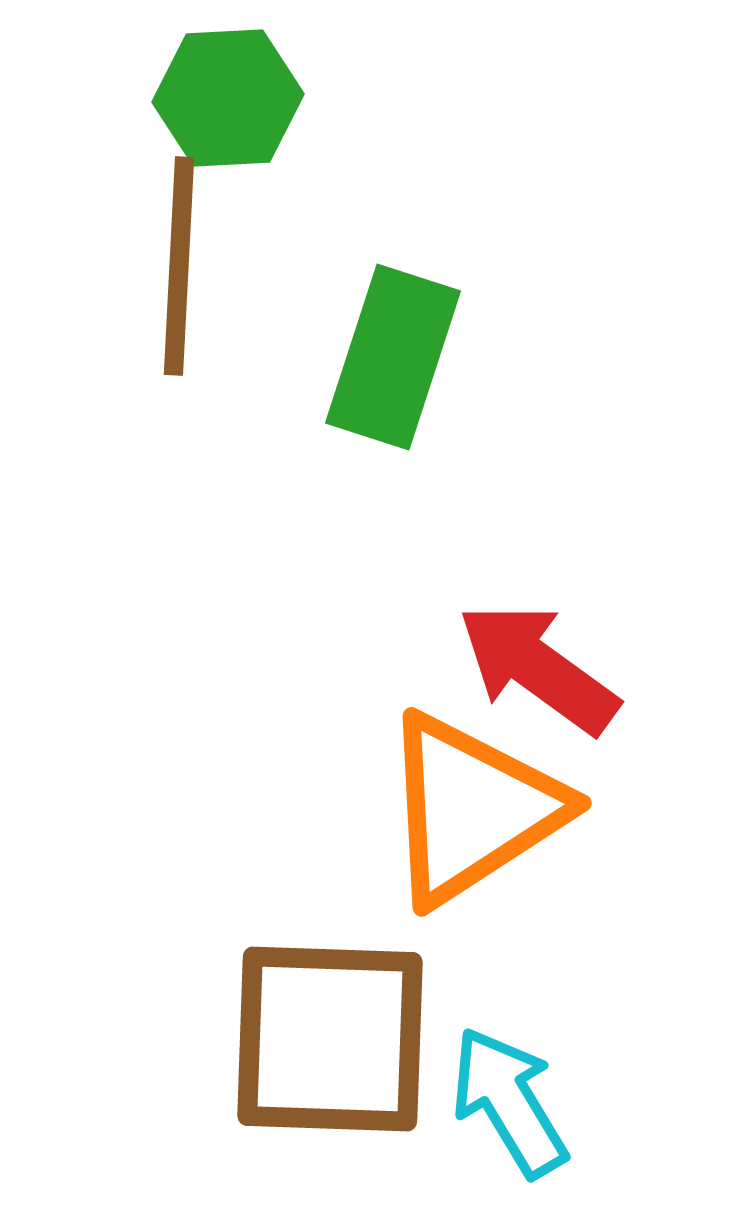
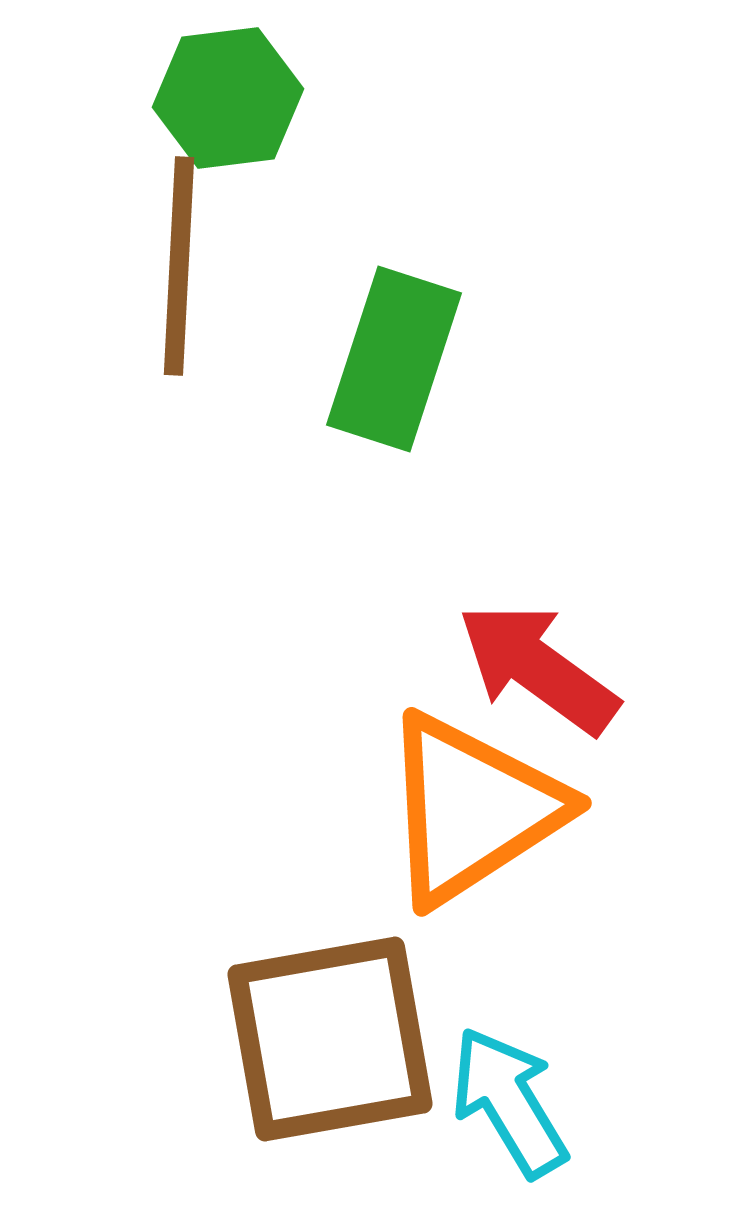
green hexagon: rotated 4 degrees counterclockwise
green rectangle: moved 1 px right, 2 px down
brown square: rotated 12 degrees counterclockwise
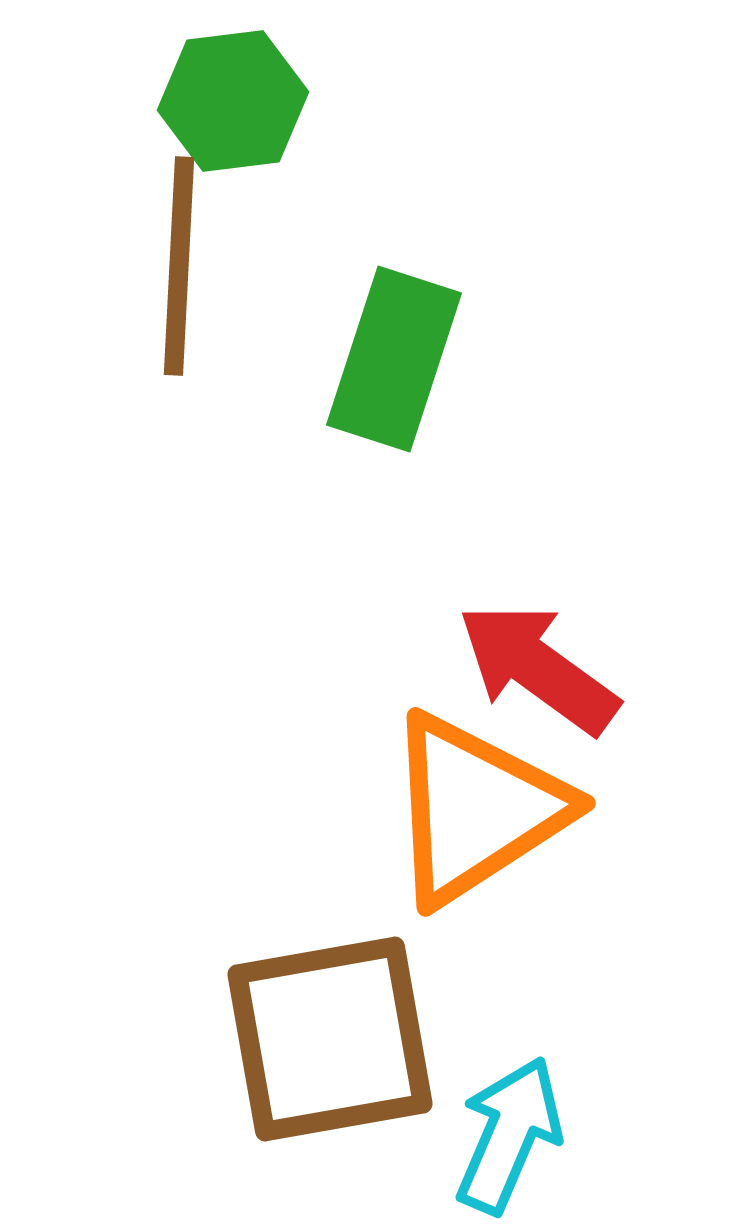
green hexagon: moved 5 px right, 3 px down
orange triangle: moved 4 px right
cyan arrow: moved 33 px down; rotated 54 degrees clockwise
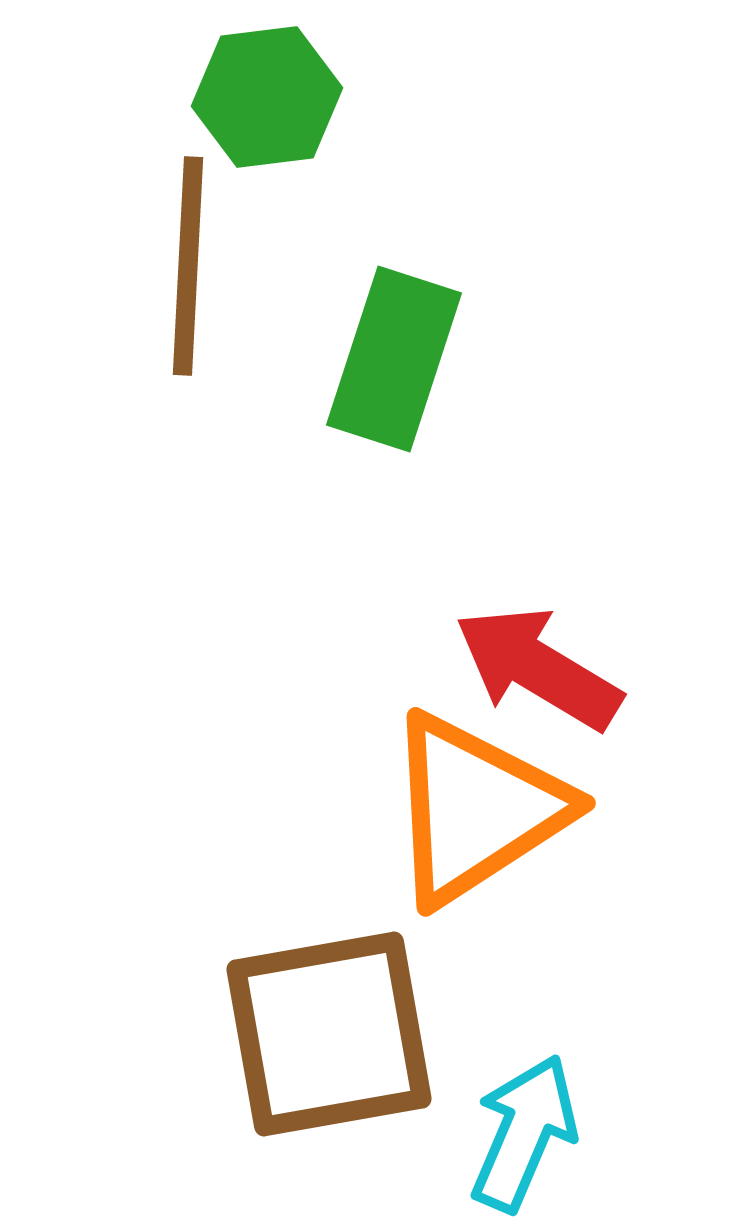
green hexagon: moved 34 px right, 4 px up
brown line: moved 9 px right
red arrow: rotated 5 degrees counterclockwise
brown square: moved 1 px left, 5 px up
cyan arrow: moved 15 px right, 2 px up
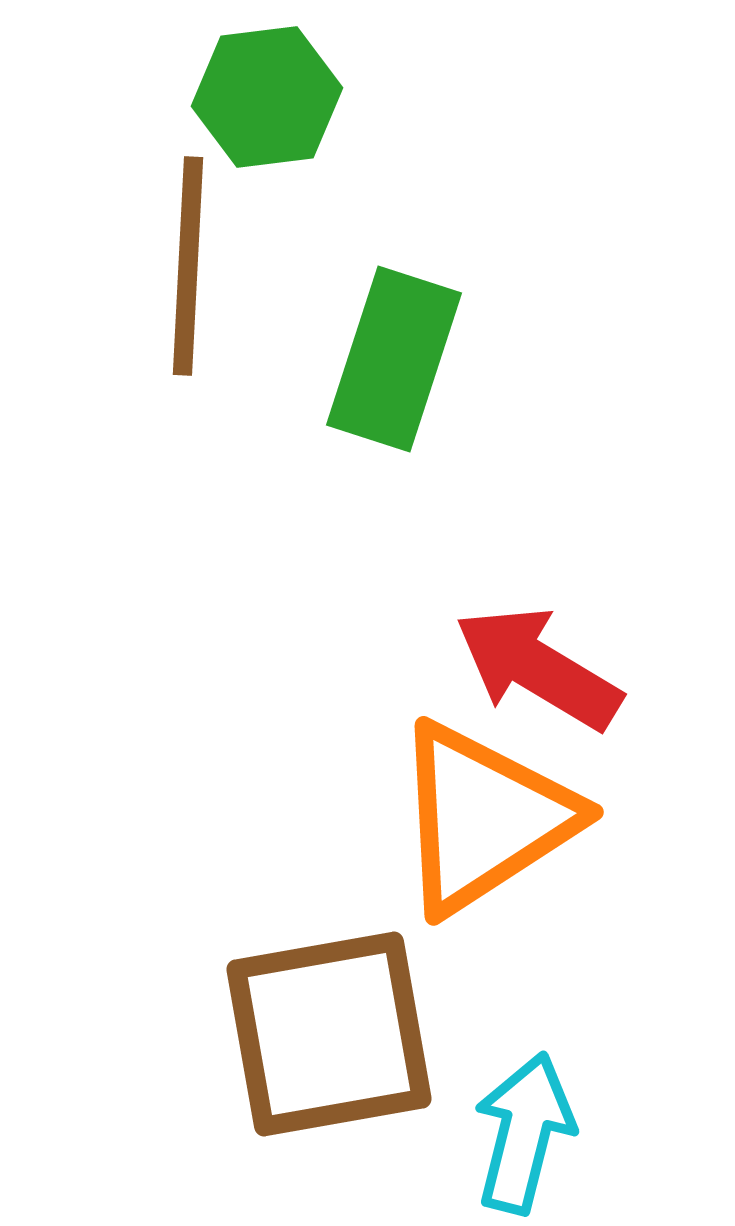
orange triangle: moved 8 px right, 9 px down
cyan arrow: rotated 9 degrees counterclockwise
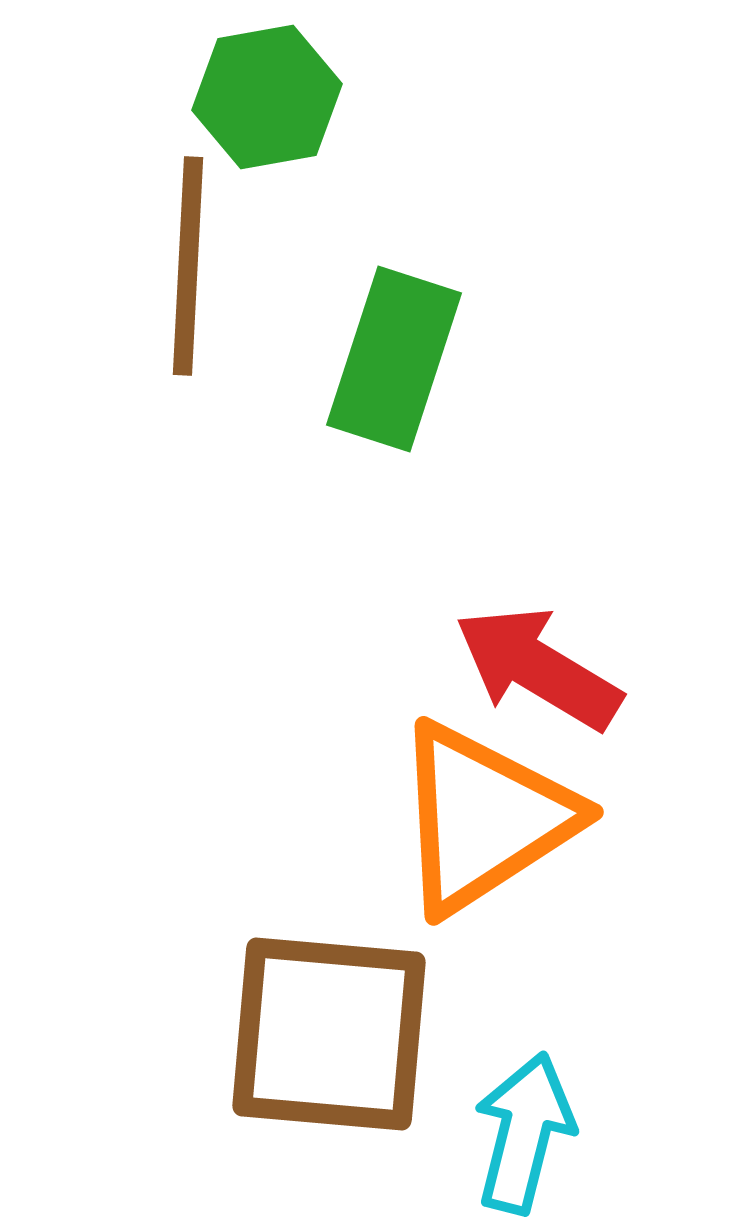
green hexagon: rotated 3 degrees counterclockwise
brown square: rotated 15 degrees clockwise
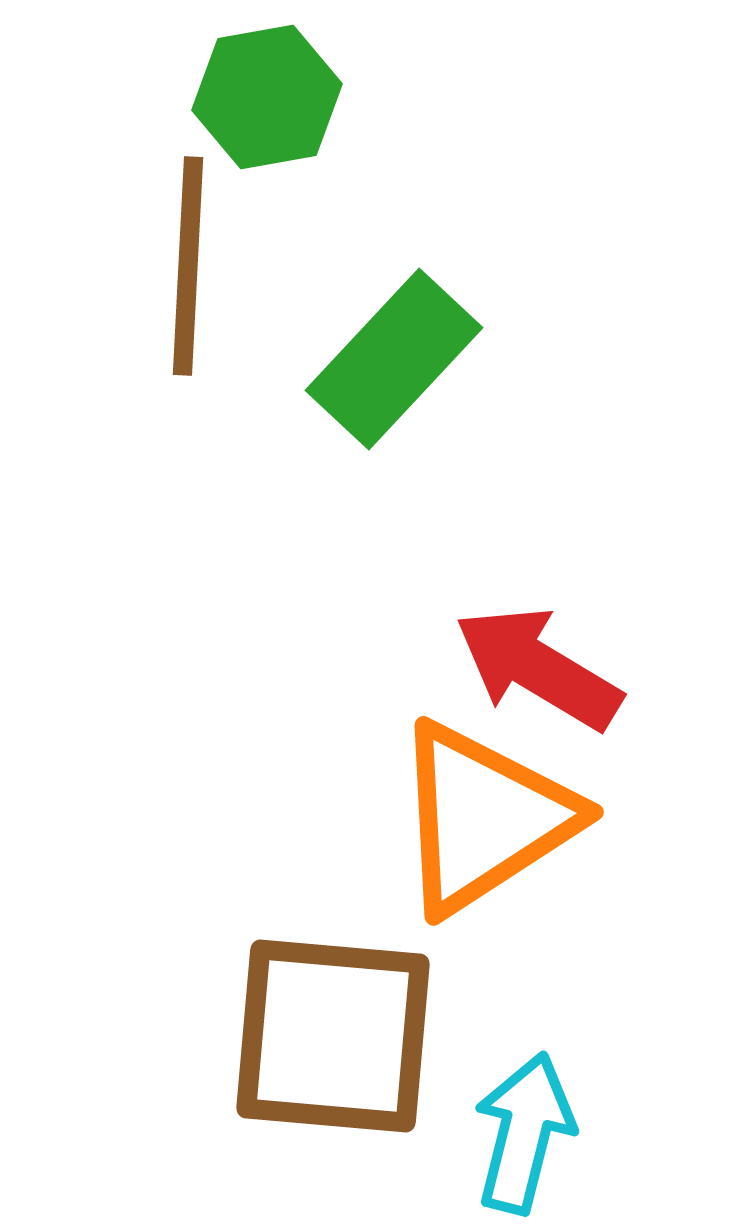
green rectangle: rotated 25 degrees clockwise
brown square: moved 4 px right, 2 px down
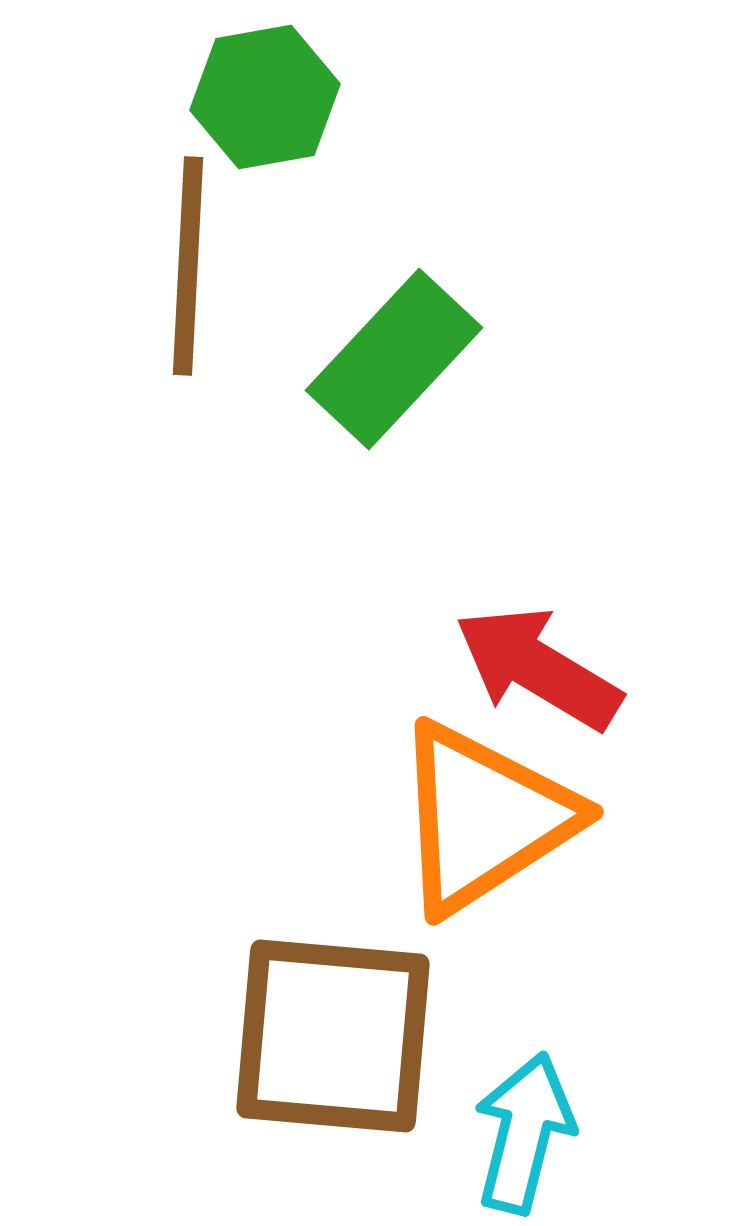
green hexagon: moved 2 px left
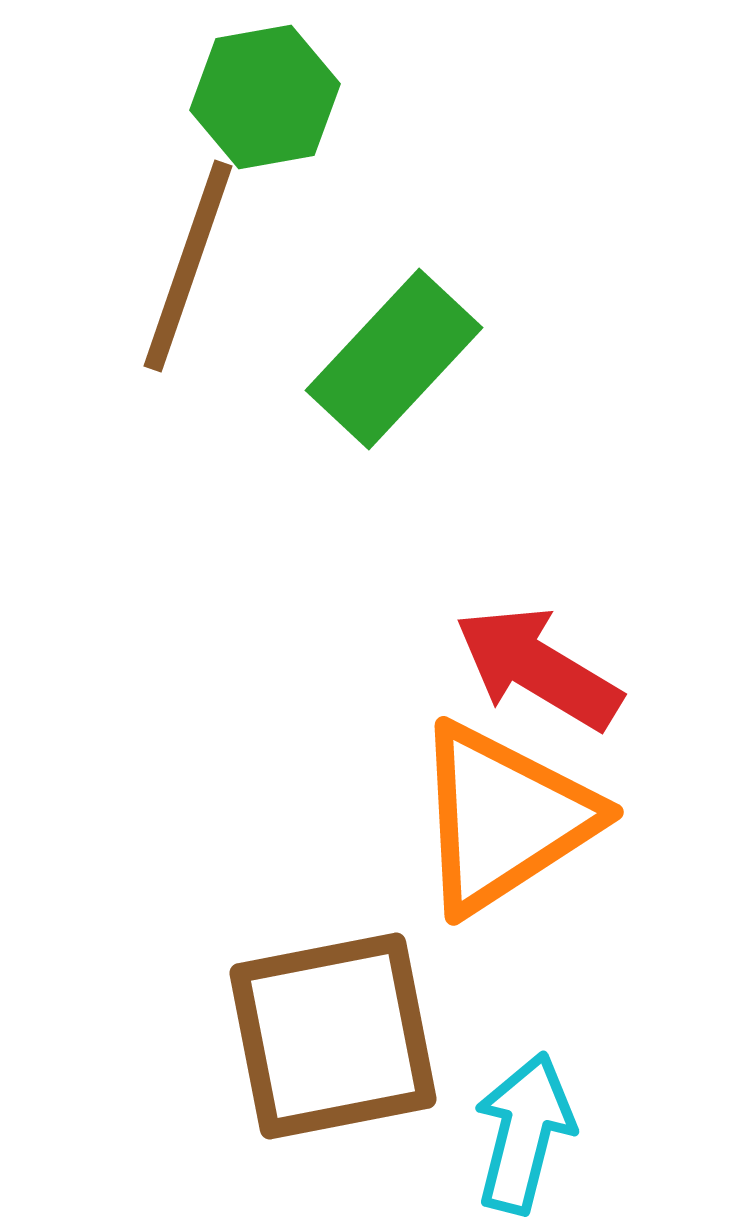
brown line: rotated 16 degrees clockwise
orange triangle: moved 20 px right
brown square: rotated 16 degrees counterclockwise
